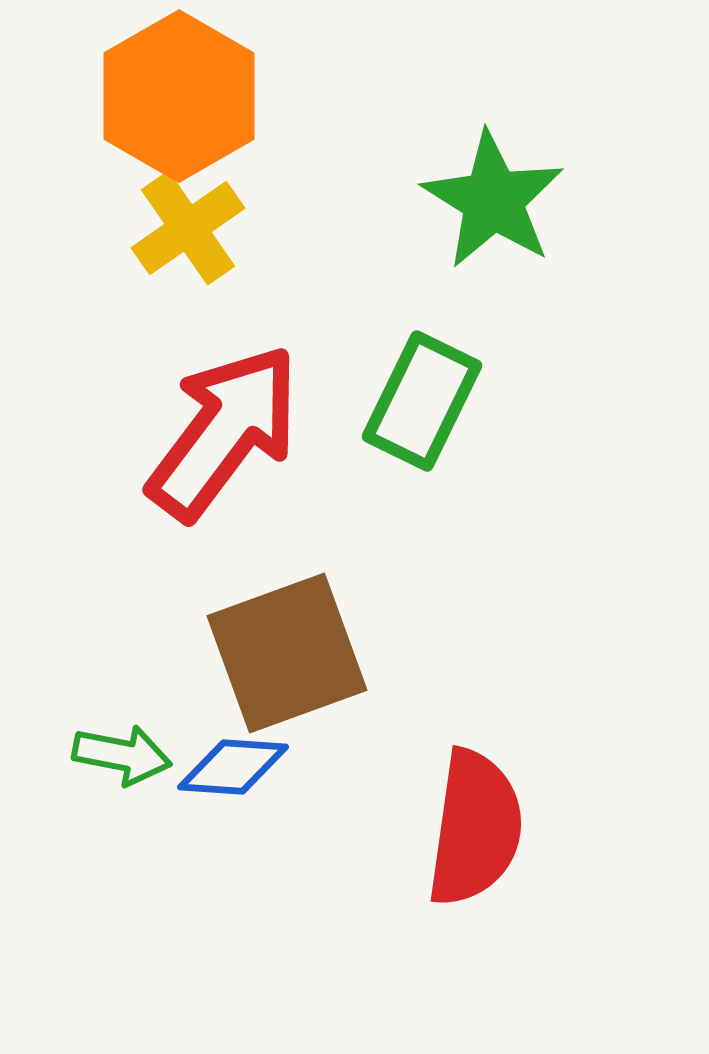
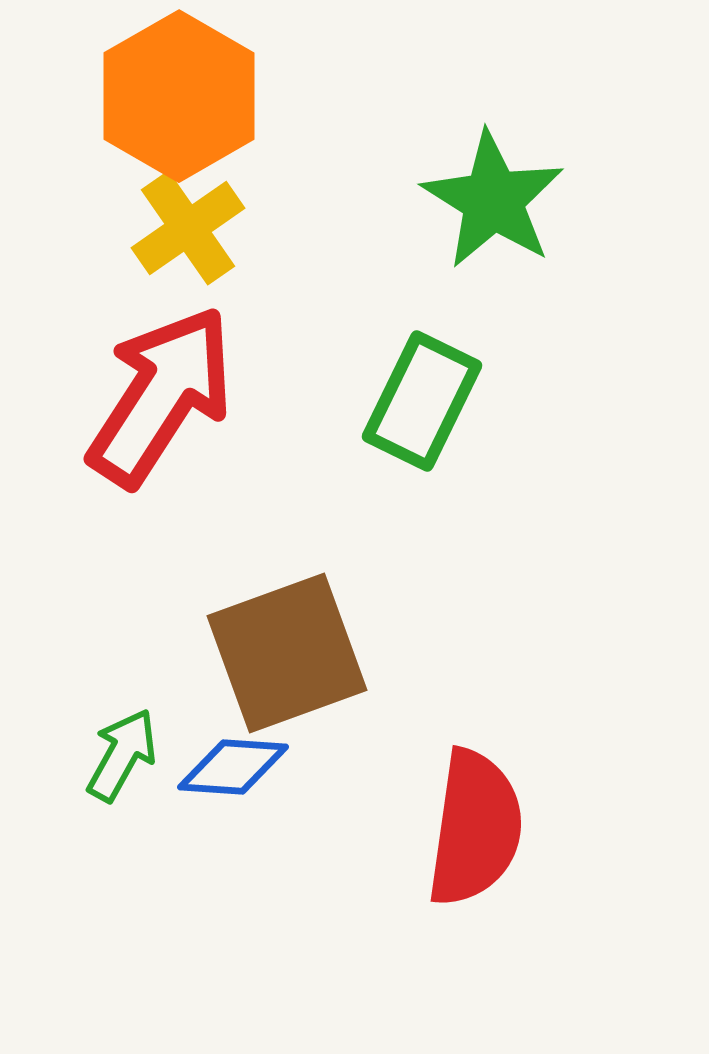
red arrow: moved 63 px left, 36 px up; rotated 4 degrees counterclockwise
green arrow: rotated 72 degrees counterclockwise
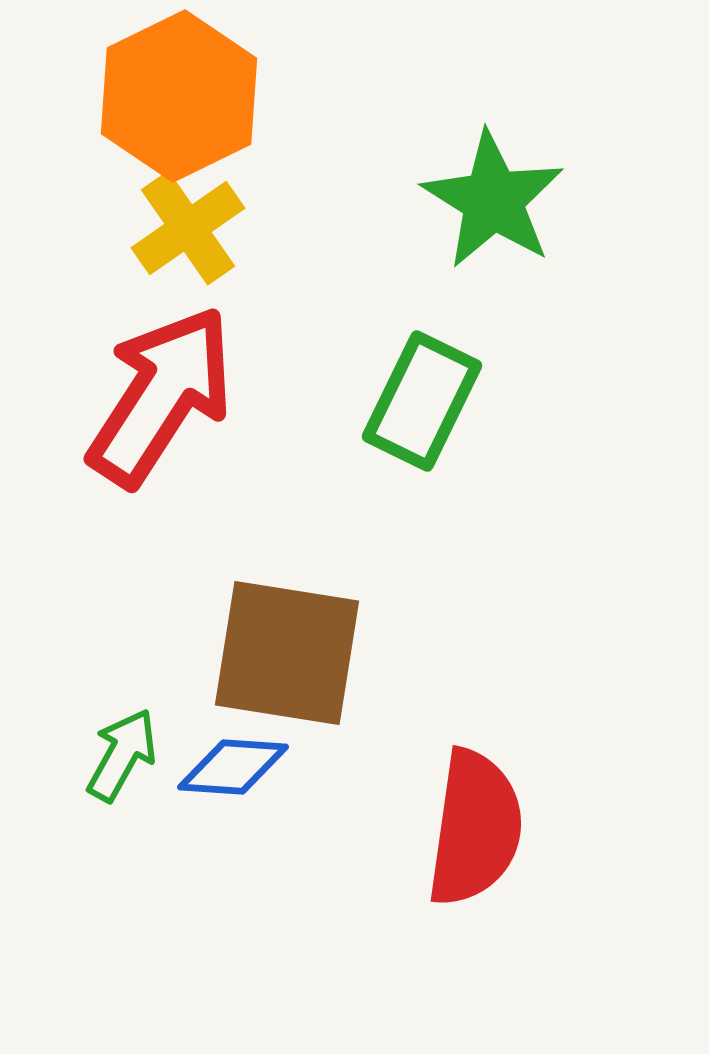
orange hexagon: rotated 4 degrees clockwise
brown square: rotated 29 degrees clockwise
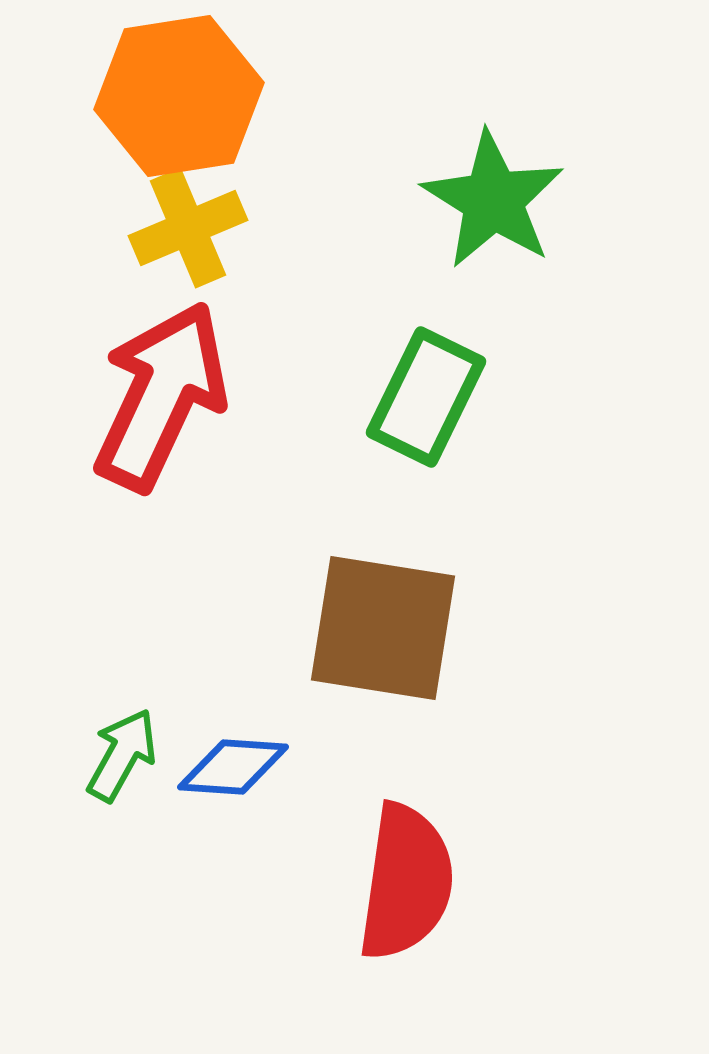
orange hexagon: rotated 17 degrees clockwise
yellow cross: rotated 12 degrees clockwise
red arrow: rotated 8 degrees counterclockwise
green rectangle: moved 4 px right, 4 px up
brown square: moved 96 px right, 25 px up
red semicircle: moved 69 px left, 54 px down
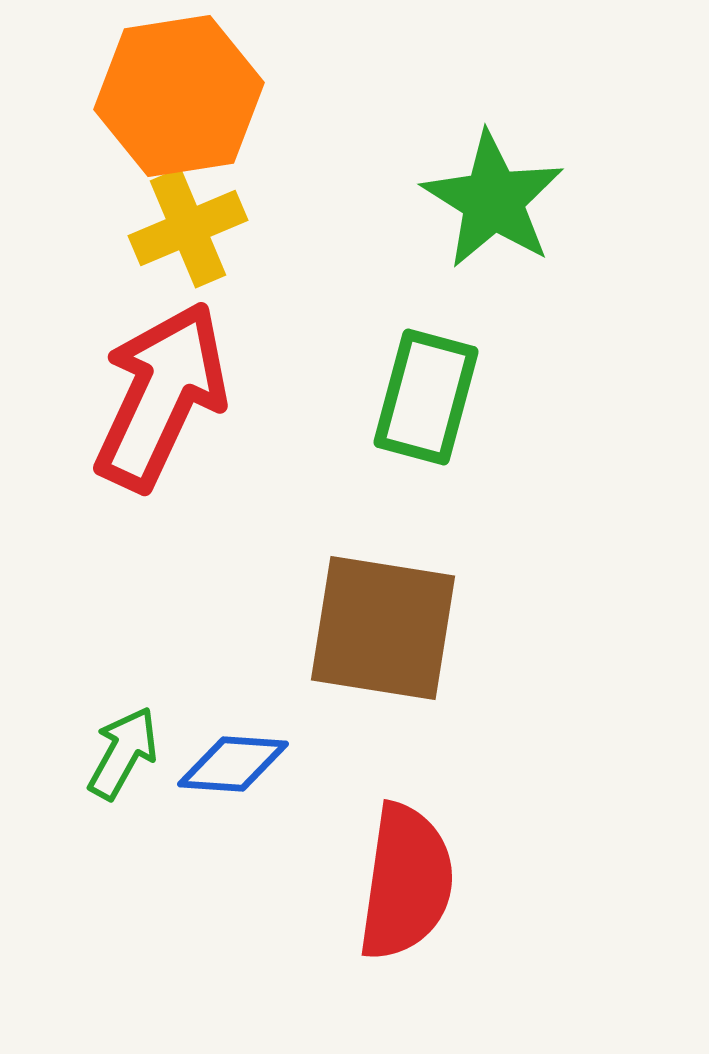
green rectangle: rotated 11 degrees counterclockwise
green arrow: moved 1 px right, 2 px up
blue diamond: moved 3 px up
